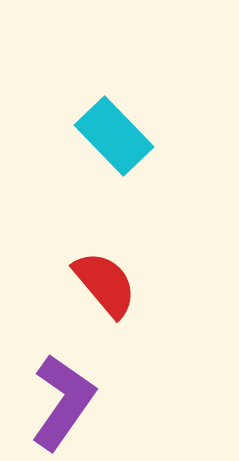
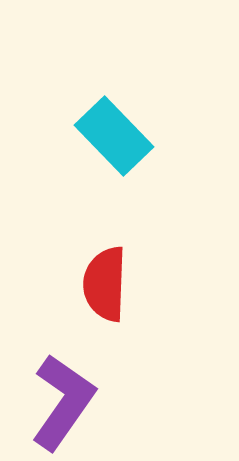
red semicircle: rotated 138 degrees counterclockwise
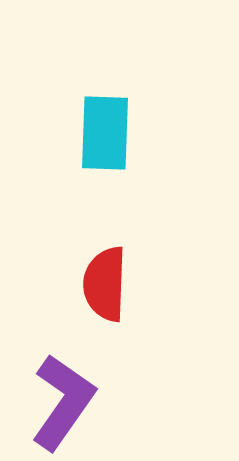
cyan rectangle: moved 9 px left, 3 px up; rotated 46 degrees clockwise
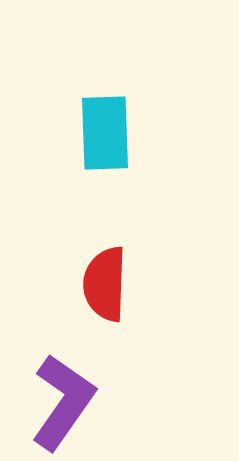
cyan rectangle: rotated 4 degrees counterclockwise
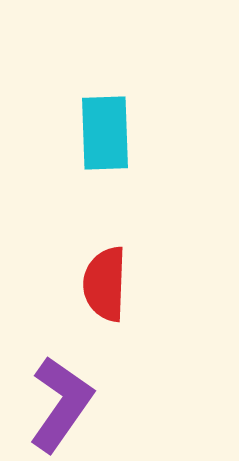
purple L-shape: moved 2 px left, 2 px down
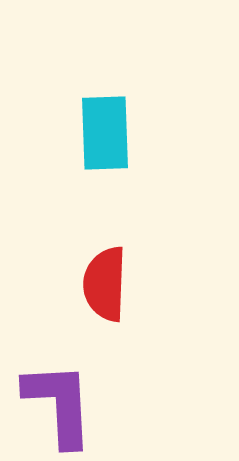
purple L-shape: moved 2 px left; rotated 38 degrees counterclockwise
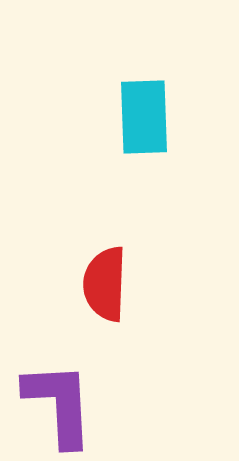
cyan rectangle: moved 39 px right, 16 px up
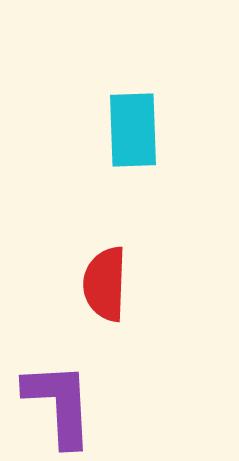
cyan rectangle: moved 11 px left, 13 px down
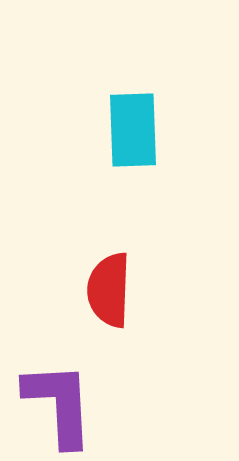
red semicircle: moved 4 px right, 6 px down
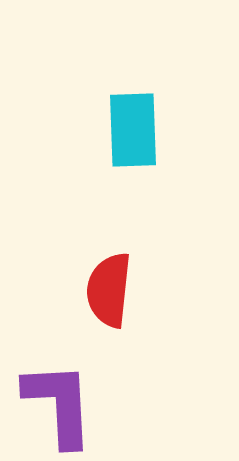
red semicircle: rotated 4 degrees clockwise
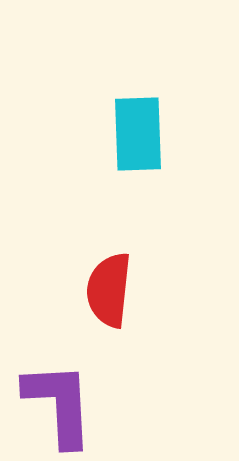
cyan rectangle: moved 5 px right, 4 px down
